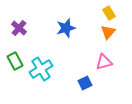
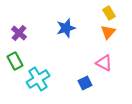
purple cross: moved 5 px down
pink triangle: moved 1 px down; rotated 42 degrees clockwise
cyan cross: moved 3 px left, 10 px down
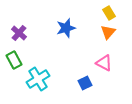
green rectangle: moved 1 px left, 1 px up
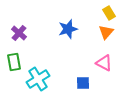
blue star: moved 2 px right, 1 px down
orange triangle: moved 2 px left
green rectangle: moved 2 px down; rotated 18 degrees clockwise
blue square: moved 2 px left; rotated 24 degrees clockwise
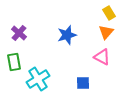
blue star: moved 1 px left, 6 px down
pink triangle: moved 2 px left, 6 px up
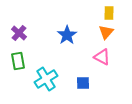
yellow rectangle: rotated 32 degrees clockwise
blue star: rotated 18 degrees counterclockwise
green rectangle: moved 4 px right, 1 px up
cyan cross: moved 8 px right
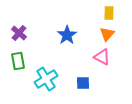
orange triangle: moved 1 px right, 2 px down
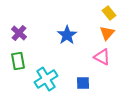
yellow rectangle: rotated 40 degrees counterclockwise
orange triangle: moved 1 px up
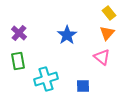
pink triangle: rotated 12 degrees clockwise
cyan cross: rotated 15 degrees clockwise
blue square: moved 3 px down
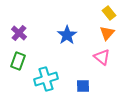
green rectangle: rotated 30 degrees clockwise
